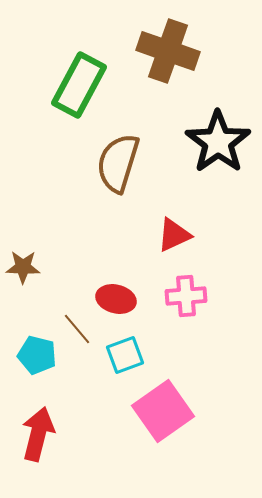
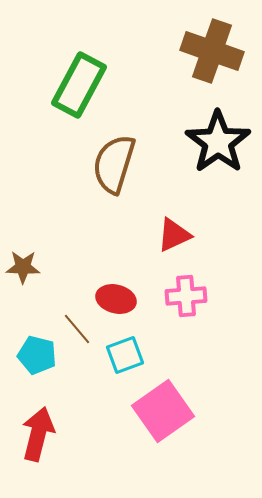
brown cross: moved 44 px right
brown semicircle: moved 4 px left, 1 px down
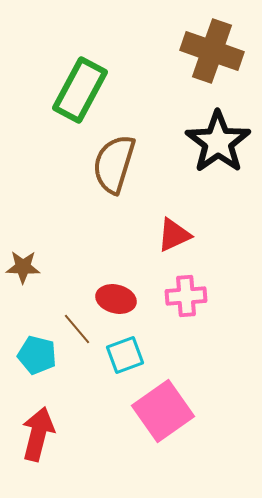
green rectangle: moved 1 px right, 5 px down
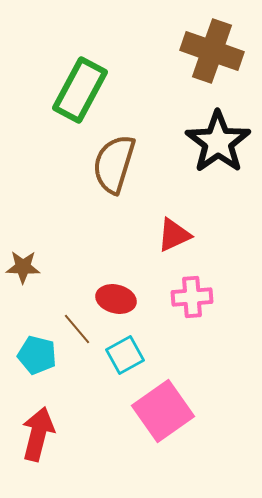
pink cross: moved 6 px right, 1 px down
cyan square: rotated 9 degrees counterclockwise
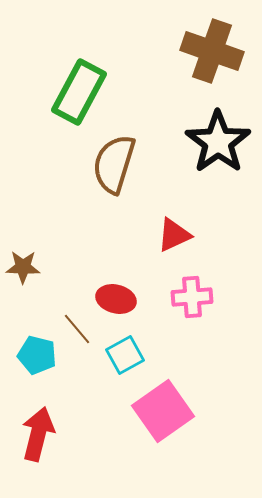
green rectangle: moved 1 px left, 2 px down
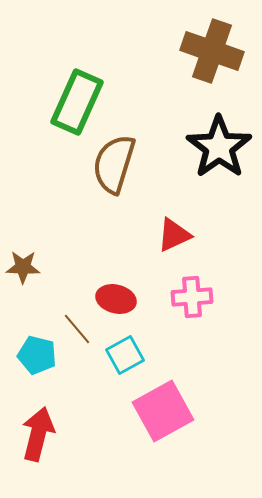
green rectangle: moved 2 px left, 10 px down; rotated 4 degrees counterclockwise
black star: moved 1 px right, 5 px down
pink square: rotated 6 degrees clockwise
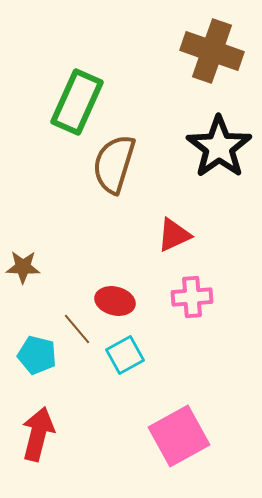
red ellipse: moved 1 px left, 2 px down
pink square: moved 16 px right, 25 px down
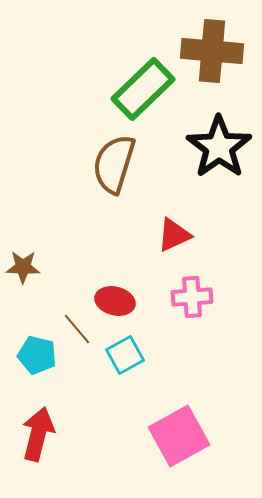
brown cross: rotated 14 degrees counterclockwise
green rectangle: moved 66 px right, 13 px up; rotated 22 degrees clockwise
